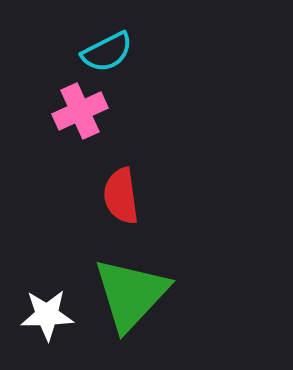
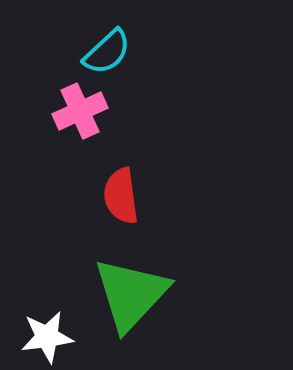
cyan semicircle: rotated 16 degrees counterclockwise
white star: moved 22 px down; rotated 6 degrees counterclockwise
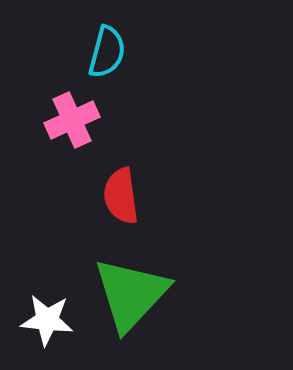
cyan semicircle: rotated 32 degrees counterclockwise
pink cross: moved 8 px left, 9 px down
white star: moved 17 px up; rotated 14 degrees clockwise
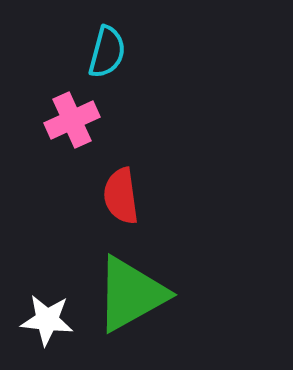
green triangle: rotated 18 degrees clockwise
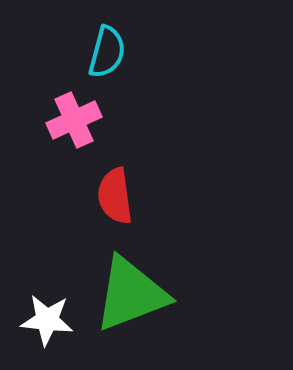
pink cross: moved 2 px right
red semicircle: moved 6 px left
green triangle: rotated 8 degrees clockwise
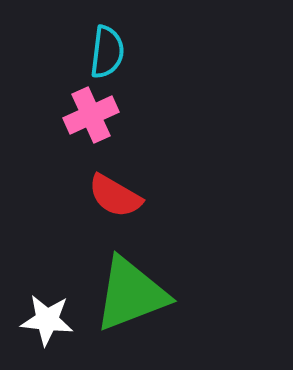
cyan semicircle: rotated 8 degrees counterclockwise
pink cross: moved 17 px right, 5 px up
red semicircle: rotated 52 degrees counterclockwise
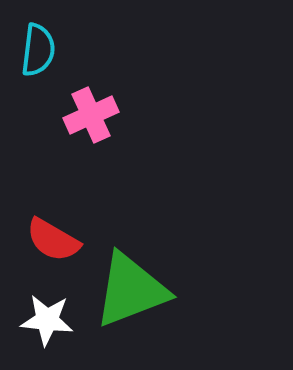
cyan semicircle: moved 69 px left, 2 px up
red semicircle: moved 62 px left, 44 px down
green triangle: moved 4 px up
